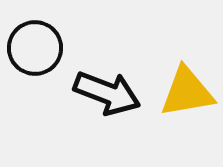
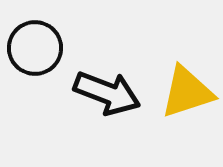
yellow triangle: rotated 8 degrees counterclockwise
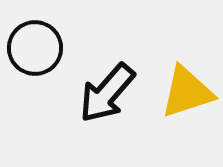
black arrow: rotated 110 degrees clockwise
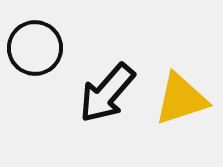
yellow triangle: moved 6 px left, 7 px down
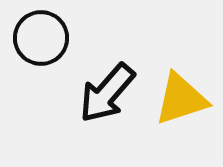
black circle: moved 6 px right, 10 px up
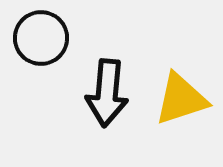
black arrow: rotated 36 degrees counterclockwise
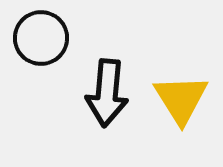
yellow triangle: rotated 44 degrees counterclockwise
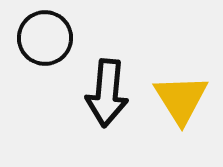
black circle: moved 4 px right
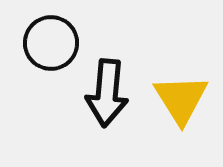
black circle: moved 6 px right, 5 px down
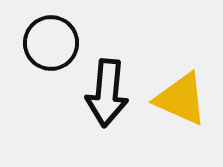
yellow triangle: rotated 34 degrees counterclockwise
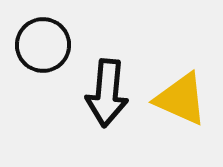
black circle: moved 8 px left, 2 px down
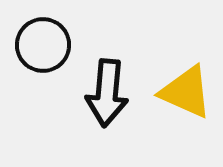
yellow triangle: moved 5 px right, 7 px up
